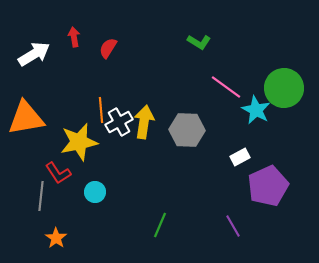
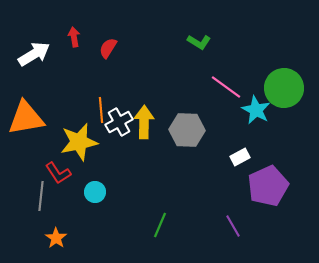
yellow arrow: rotated 8 degrees counterclockwise
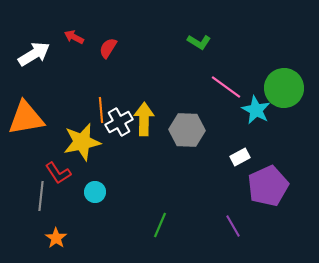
red arrow: rotated 54 degrees counterclockwise
yellow arrow: moved 3 px up
yellow star: moved 3 px right
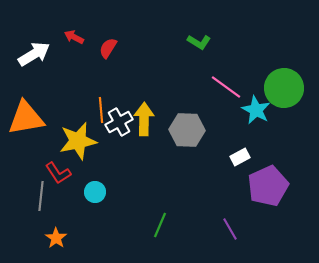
yellow star: moved 4 px left, 1 px up
purple line: moved 3 px left, 3 px down
